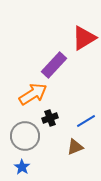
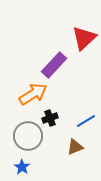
red triangle: rotated 12 degrees counterclockwise
gray circle: moved 3 px right
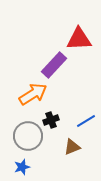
red triangle: moved 5 px left, 1 px down; rotated 40 degrees clockwise
black cross: moved 1 px right, 2 px down
brown triangle: moved 3 px left
blue star: rotated 21 degrees clockwise
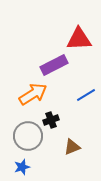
purple rectangle: rotated 20 degrees clockwise
blue line: moved 26 px up
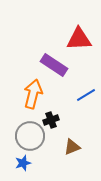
purple rectangle: rotated 60 degrees clockwise
orange arrow: rotated 44 degrees counterclockwise
gray circle: moved 2 px right
blue star: moved 1 px right, 4 px up
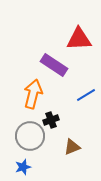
blue star: moved 4 px down
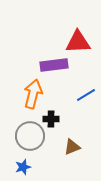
red triangle: moved 1 px left, 3 px down
purple rectangle: rotated 40 degrees counterclockwise
black cross: moved 1 px up; rotated 21 degrees clockwise
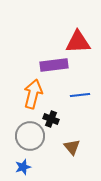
blue line: moved 6 px left; rotated 24 degrees clockwise
black cross: rotated 21 degrees clockwise
brown triangle: rotated 48 degrees counterclockwise
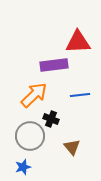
orange arrow: moved 1 px right, 1 px down; rotated 32 degrees clockwise
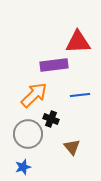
gray circle: moved 2 px left, 2 px up
